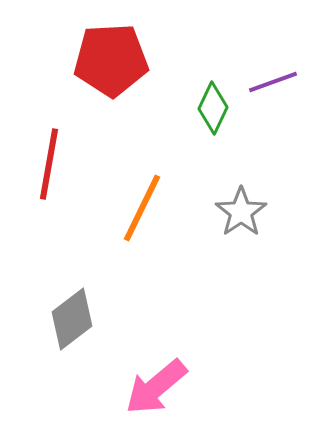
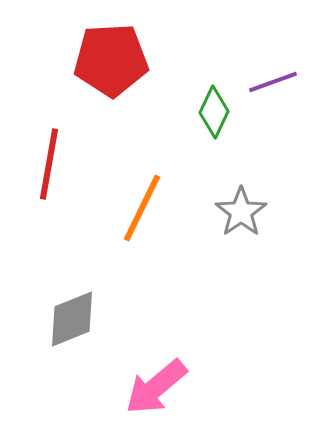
green diamond: moved 1 px right, 4 px down
gray diamond: rotated 16 degrees clockwise
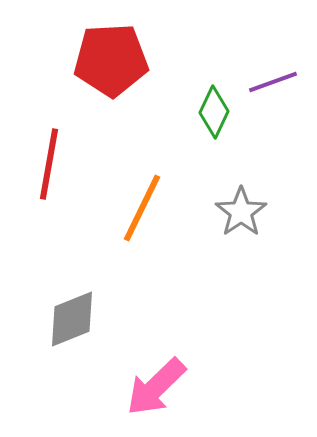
pink arrow: rotated 4 degrees counterclockwise
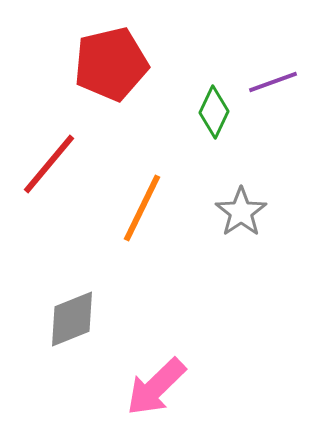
red pentagon: moved 4 px down; rotated 10 degrees counterclockwise
red line: rotated 30 degrees clockwise
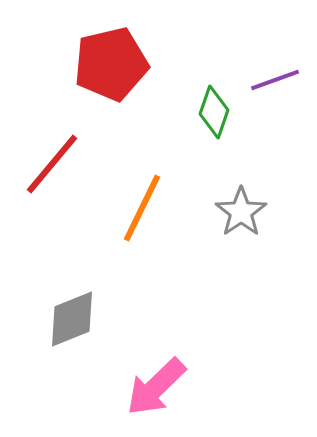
purple line: moved 2 px right, 2 px up
green diamond: rotated 6 degrees counterclockwise
red line: moved 3 px right
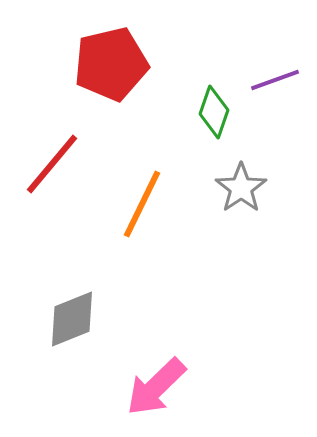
orange line: moved 4 px up
gray star: moved 24 px up
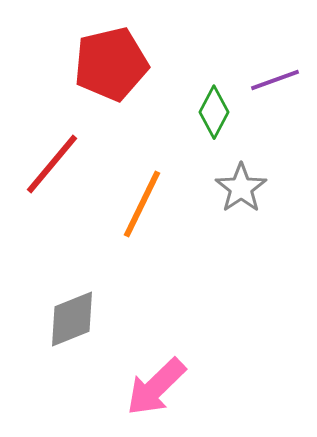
green diamond: rotated 9 degrees clockwise
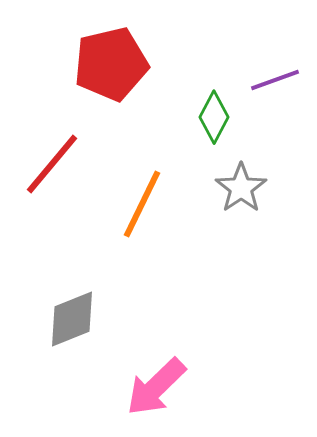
green diamond: moved 5 px down
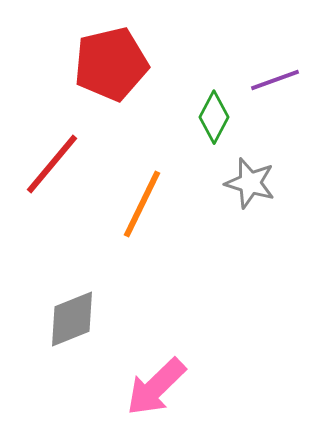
gray star: moved 9 px right, 5 px up; rotated 21 degrees counterclockwise
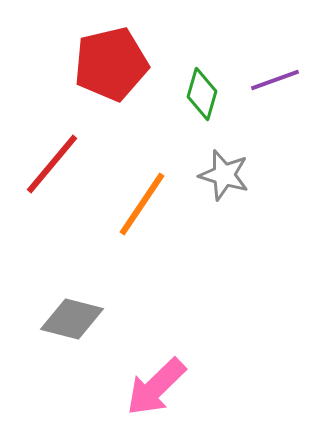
green diamond: moved 12 px left, 23 px up; rotated 12 degrees counterclockwise
gray star: moved 26 px left, 8 px up
orange line: rotated 8 degrees clockwise
gray diamond: rotated 36 degrees clockwise
